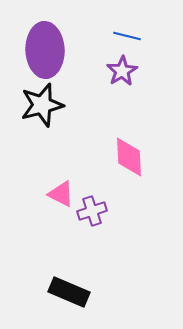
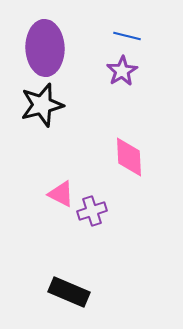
purple ellipse: moved 2 px up
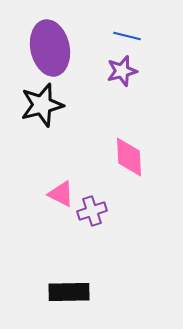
purple ellipse: moved 5 px right; rotated 10 degrees counterclockwise
purple star: rotated 16 degrees clockwise
black rectangle: rotated 24 degrees counterclockwise
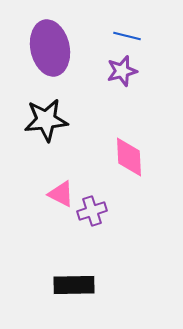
black star: moved 4 px right, 15 px down; rotated 9 degrees clockwise
black rectangle: moved 5 px right, 7 px up
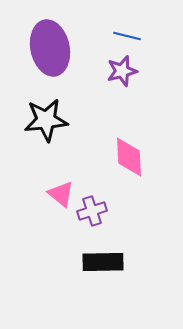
pink triangle: rotated 12 degrees clockwise
black rectangle: moved 29 px right, 23 px up
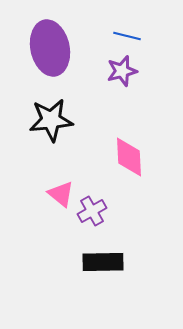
black star: moved 5 px right
purple cross: rotated 12 degrees counterclockwise
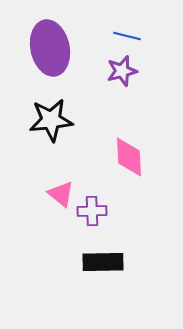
purple cross: rotated 28 degrees clockwise
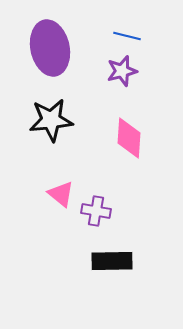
pink diamond: moved 19 px up; rotated 6 degrees clockwise
purple cross: moved 4 px right; rotated 12 degrees clockwise
black rectangle: moved 9 px right, 1 px up
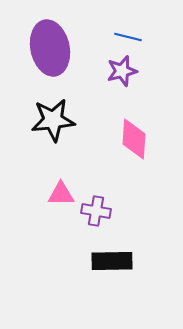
blue line: moved 1 px right, 1 px down
black star: moved 2 px right
pink diamond: moved 5 px right, 1 px down
pink triangle: rotated 40 degrees counterclockwise
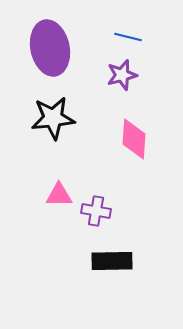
purple star: moved 4 px down
black star: moved 2 px up
pink triangle: moved 2 px left, 1 px down
